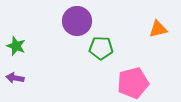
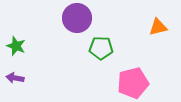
purple circle: moved 3 px up
orange triangle: moved 2 px up
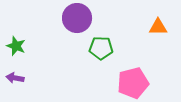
orange triangle: rotated 12 degrees clockwise
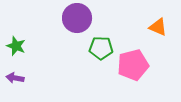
orange triangle: rotated 24 degrees clockwise
pink pentagon: moved 18 px up
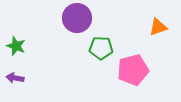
orange triangle: rotated 42 degrees counterclockwise
pink pentagon: moved 5 px down
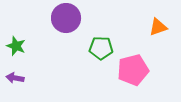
purple circle: moved 11 px left
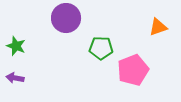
pink pentagon: rotated 8 degrees counterclockwise
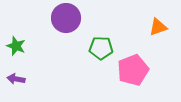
purple arrow: moved 1 px right, 1 px down
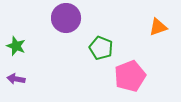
green pentagon: rotated 20 degrees clockwise
pink pentagon: moved 3 px left, 6 px down
